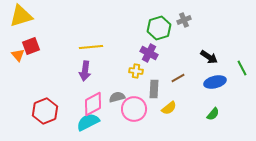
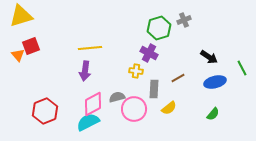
yellow line: moved 1 px left, 1 px down
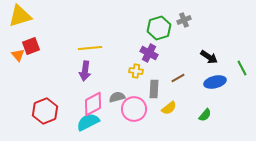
yellow triangle: moved 1 px left
green semicircle: moved 8 px left, 1 px down
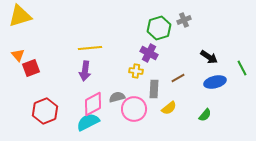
red square: moved 22 px down
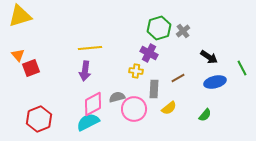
gray cross: moved 1 px left, 11 px down; rotated 16 degrees counterclockwise
red hexagon: moved 6 px left, 8 px down
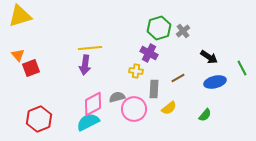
purple arrow: moved 6 px up
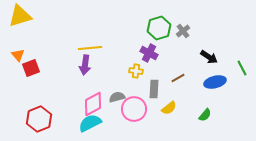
cyan semicircle: moved 2 px right, 1 px down
